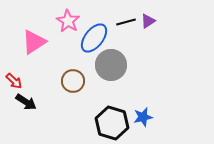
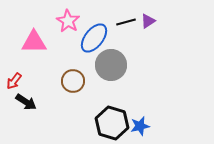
pink triangle: rotated 32 degrees clockwise
red arrow: rotated 84 degrees clockwise
blue star: moved 3 px left, 9 px down
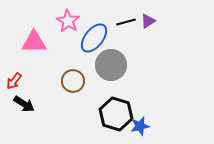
black arrow: moved 2 px left, 2 px down
black hexagon: moved 4 px right, 9 px up
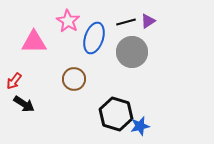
blue ellipse: rotated 20 degrees counterclockwise
gray circle: moved 21 px right, 13 px up
brown circle: moved 1 px right, 2 px up
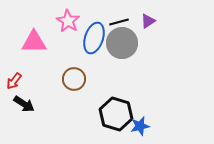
black line: moved 7 px left
gray circle: moved 10 px left, 9 px up
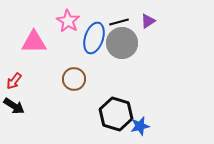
black arrow: moved 10 px left, 2 px down
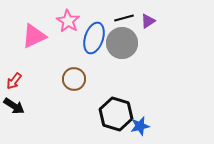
black line: moved 5 px right, 4 px up
pink triangle: moved 6 px up; rotated 24 degrees counterclockwise
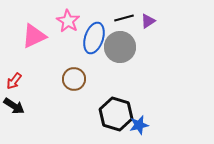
gray circle: moved 2 px left, 4 px down
blue star: moved 1 px left, 1 px up
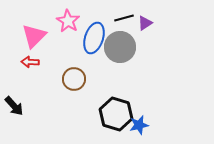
purple triangle: moved 3 px left, 2 px down
pink triangle: rotated 20 degrees counterclockwise
red arrow: moved 16 px right, 19 px up; rotated 54 degrees clockwise
black arrow: rotated 15 degrees clockwise
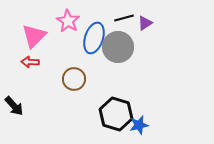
gray circle: moved 2 px left
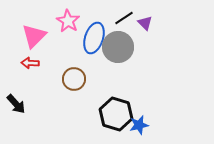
black line: rotated 18 degrees counterclockwise
purple triangle: rotated 42 degrees counterclockwise
red arrow: moved 1 px down
black arrow: moved 2 px right, 2 px up
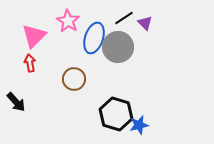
red arrow: rotated 78 degrees clockwise
black arrow: moved 2 px up
